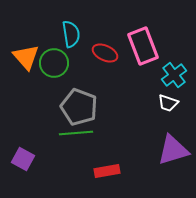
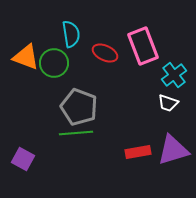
orange triangle: rotated 28 degrees counterclockwise
red rectangle: moved 31 px right, 19 px up
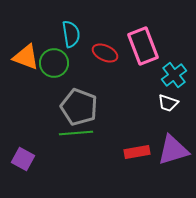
red rectangle: moved 1 px left
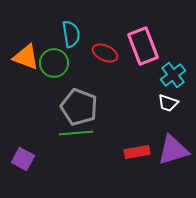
cyan cross: moved 1 px left
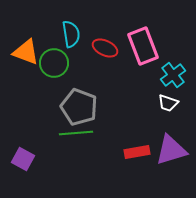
red ellipse: moved 5 px up
orange triangle: moved 5 px up
purple triangle: moved 2 px left
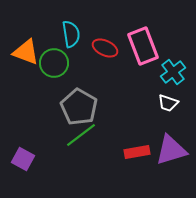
cyan cross: moved 3 px up
gray pentagon: rotated 9 degrees clockwise
green line: moved 5 px right, 2 px down; rotated 32 degrees counterclockwise
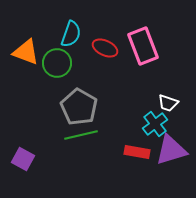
cyan semicircle: rotated 28 degrees clockwise
green circle: moved 3 px right
cyan cross: moved 18 px left, 52 px down
green line: rotated 24 degrees clockwise
red rectangle: rotated 20 degrees clockwise
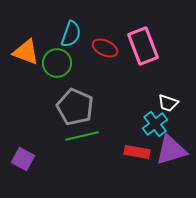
gray pentagon: moved 4 px left; rotated 6 degrees counterclockwise
green line: moved 1 px right, 1 px down
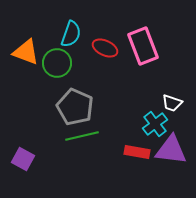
white trapezoid: moved 4 px right
purple triangle: rotated 24 degrees clockwise
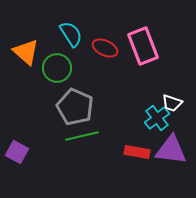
cyan semicircle: rotated 52 degrees counterclockwise
orange triangle: rotated 20 degrees clockwise
green circle: moved 5 px down
cyan cross: moved 2 px right, 6 px up
purple square: moved 6 px left, 7 px up
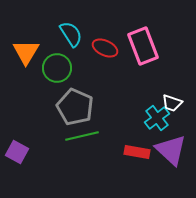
orange triangle: rotated 20 degrees clockwise
purple triangle: rotated 36 degrees clockwise
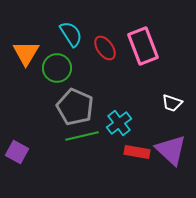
red ellipse: rotated 30 degrees clockwise
orange triangle: moved 1 px down
cyan cross: moved 38 px left, 5 px down
